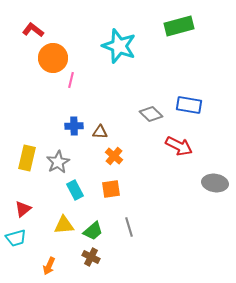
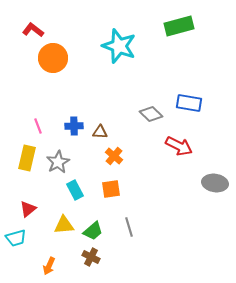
pink line: moved 33 px left, 46 px down; rotated 35 degrees counterclockwise
blue rectangle: moved 2 px up
red triangle: moved 5 px right
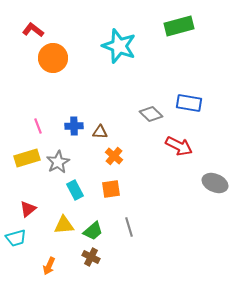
yellow rectangle: rotated 60 degrees clockwise
gray ellipse: rotated 15 degrees clockwise
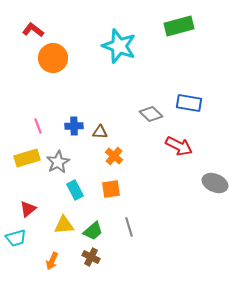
orange arrow: moved 3 px right, 5 px up
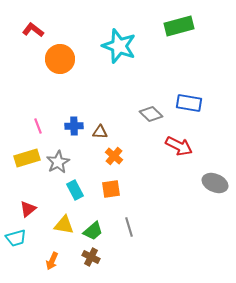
orange circle: moved 7 px right, 1 px down
yellow triangle: rotated 15 degrees clockwise
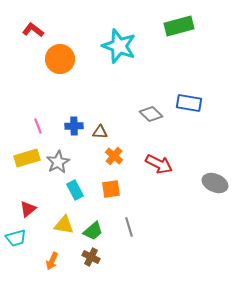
red arrow: moved 20 px left, 18 px down
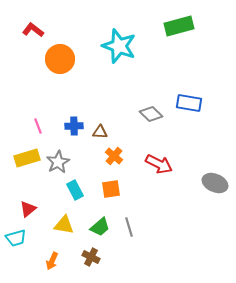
green trapezoid: moved 7 px right, 4 px up
